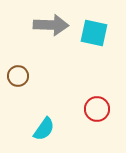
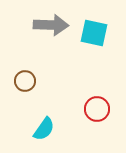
brown circle: moved 7 px right, 5 px down
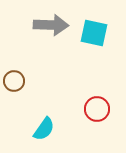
brown circle: moved 11 px left
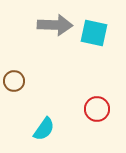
gray arrow: moved 4 px right
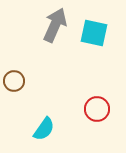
gray arrow: rotated 68 degrees counterclockwise
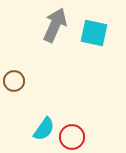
red circle: moved 25 px left, 28 px down
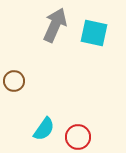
red circle: moved 6 px right
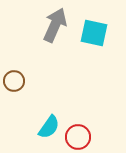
cyan semicircle: moved 5 px right, 2 px up
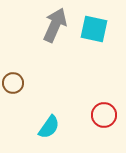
cyan square: moved 4 px up
brown circle: moved 1 px left, 2 px down
red circle: moved 26 px right, 22 px up
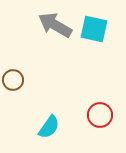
gray arrow: rotated 84 degrees counterclockwise
brown circle: moved 3 px up
red circle: moved 4 px left
